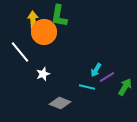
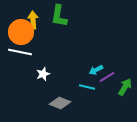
orange circle: moved 23 px left
white line: rotated 40 degrees counterclockwise
cyan arrow: rotated 32 degrees clockwise
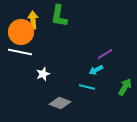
purple line: moved 2 px left, 23 px up
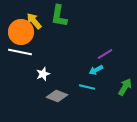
yellow arrow: moved 1 px right, 1 px down; rotated 36 degrees counterclockwise
gray diamond: moved 3 px left, 7 px up
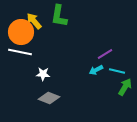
white star: rotated 24 degrees clockwise
cyan line: moved 30 px right, 16 px up
gray diamond: moved 8 px left, 2 px down
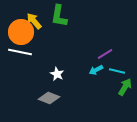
white star: moved 14 px right; rotated 24 degrees clockwise
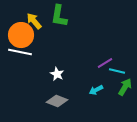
orange circle: moved 3 px down
purple line: moved 9 px down
cyan arrow: moved 20 px down
gray diamond: moved 8 px right, 3 px down
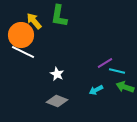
white line: moved 3 px right; rotated 15 degrees clockwise
green arrow: rotated 102 degrees counterclockwise
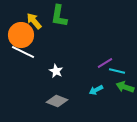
white star: moved 1 px left, 3 px up
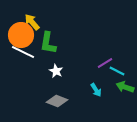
green L-shape: moved 11 px left, 27 px down
yellow arrow: moved 2 px left, 1 px down
cyan line: rotated 14 degrees clockwise
cyan arrow: rotated 96 degrees counterclockwise
